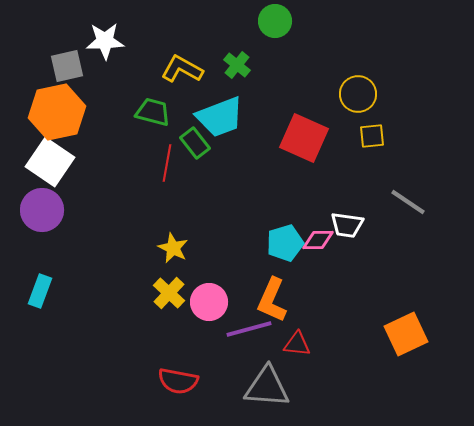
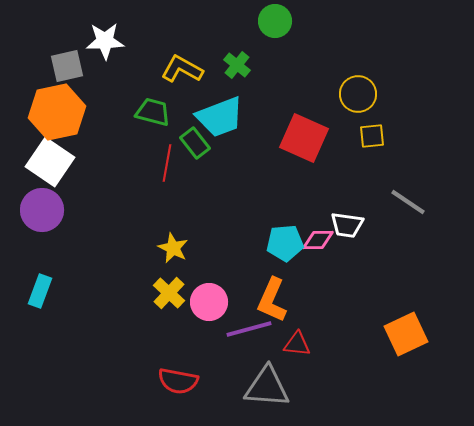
cyan pentagon: rotated 12 degrees clockwise
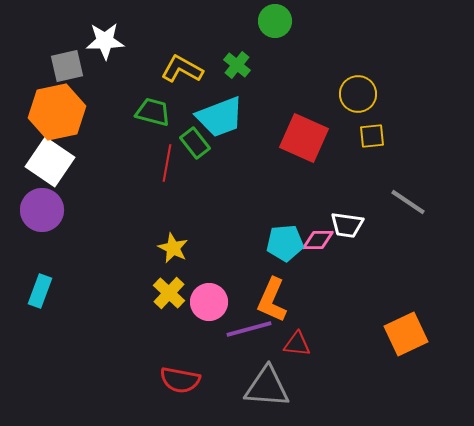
red semicircle: moved 2 px right, 1 px up
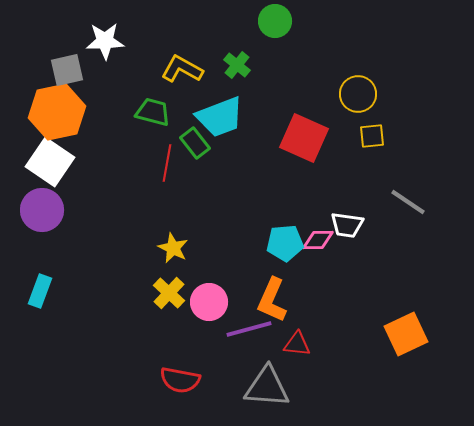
gray square: moved 4 px down
